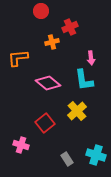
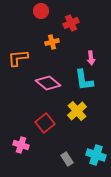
red cross: moved 1 px right, 4 px up
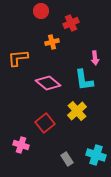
pink arrow: moved 4 px right
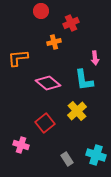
orange cross: moved 2 px right
